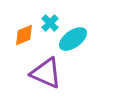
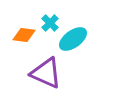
orange diamond: rotated 30 degrees clockwise
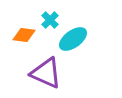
cyan cross: moved 3 px up
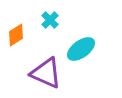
orange diamond: moved 8 px left; rotated 40 degrees counterclockwise
cyan ellipse: moved 8 px right, 10 px down
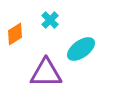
orange diamond: moved 1 px left, 1 px up
purple triangle: rotated 24 degrees counterclockwise
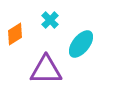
cyan ellipse: moved 5 px up; rotated 16 degrees counterclockwise
purple triangle: moved 3 px up
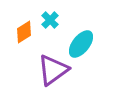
orange diamond: moved 9 px right, 2 px up
purple triangle: moved 7 px right; rotated 36 degrees counterclockwise
